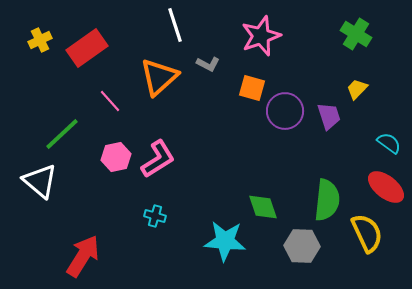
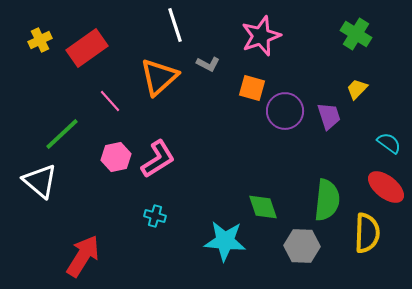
yellow semicircle: rotated 27 degrees clockwise
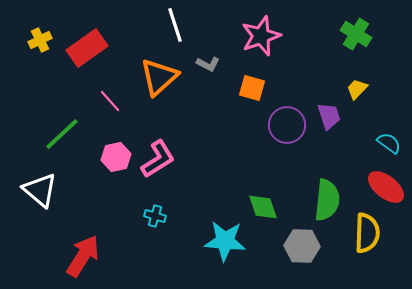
purple circle: moved 2 px right, 14 px down
white triangle: moved 9 px down
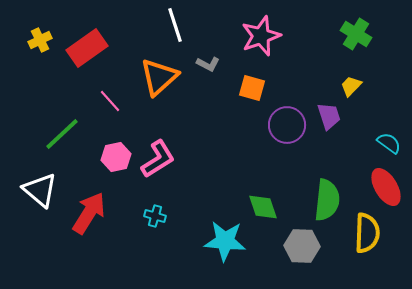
yellow trapezoid: moved 6 px left, 3 px up
red ellipse: rotated 21 degrees clockwise
red arrow: moved 6 px right, 43 px up
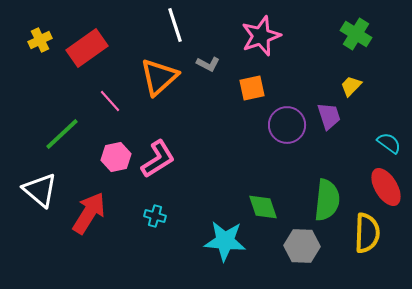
orange square: rotated 28 degrees counterclockwise
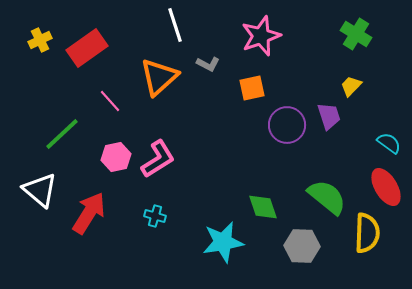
green semicircle: moved 3 px up; rotated 57 degrees counterclockwise
cyan star: moved 2 px left, 1 px down; rotated 15 degrees counterclockwise
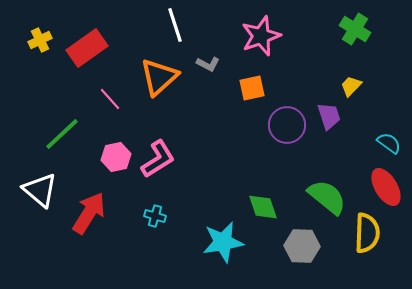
green cross: moved 1 px left, 5 px up
pink line: moved 2 px up
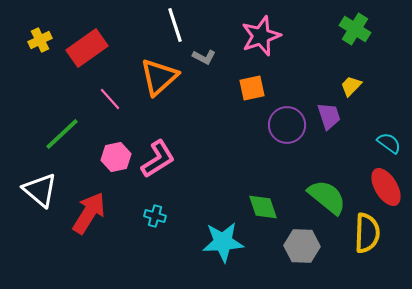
gray L-shape: moved 4 px left, 7 px up
cyan star: rotated 6 degrees clockwise
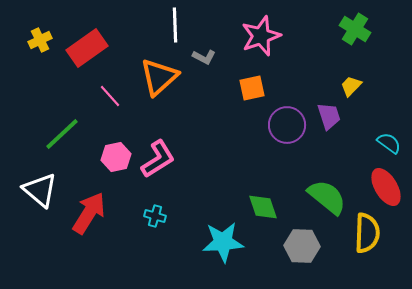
white line: rotated 16 degrees clockwise
pink line: moved 3 px up
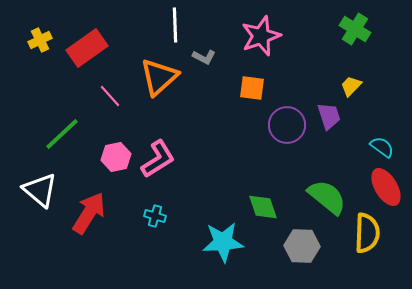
orange square: rotated 20 degrees clockwise
cyan semicircle: moved 7 px left, 4 px down
